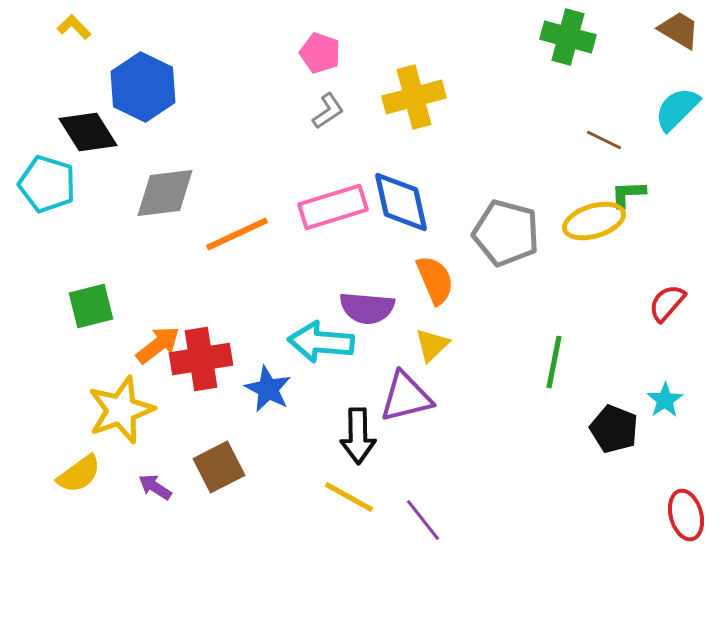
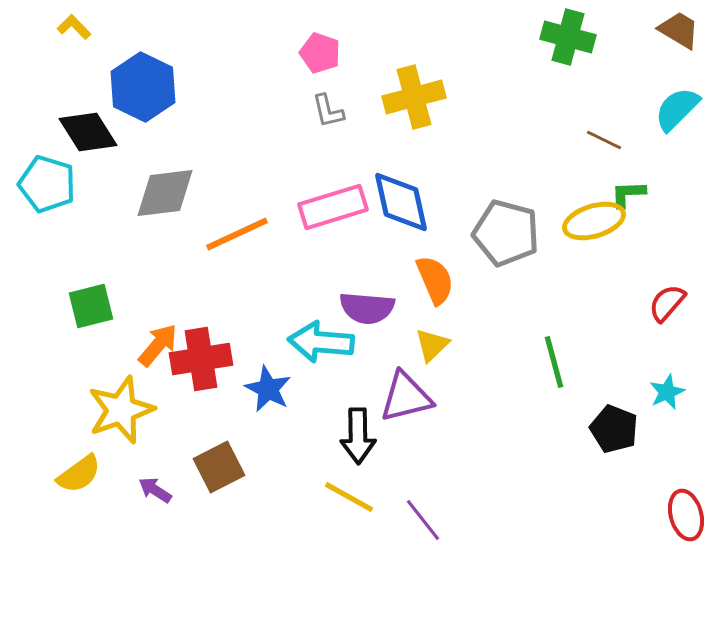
gray L-shape: rotated 111 degrees clockwise
orange arrow: rotated 12 degrees counterclockwise
green line: rotated 26 degrees counterclockwise
cyan star: moved 2 px right, 8 px up; rotated 9 degrees clockwise
purple arrow: moved 3 px down
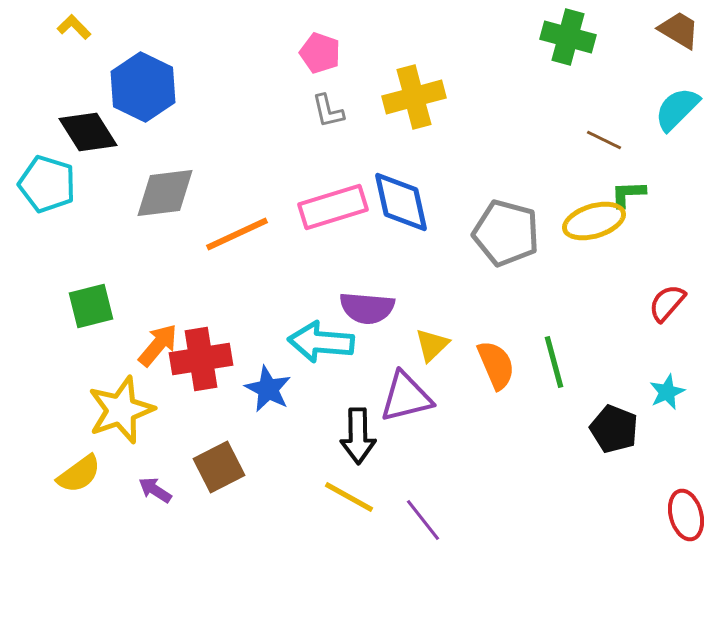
orange semicircle: moved 61 px right, 85 px down
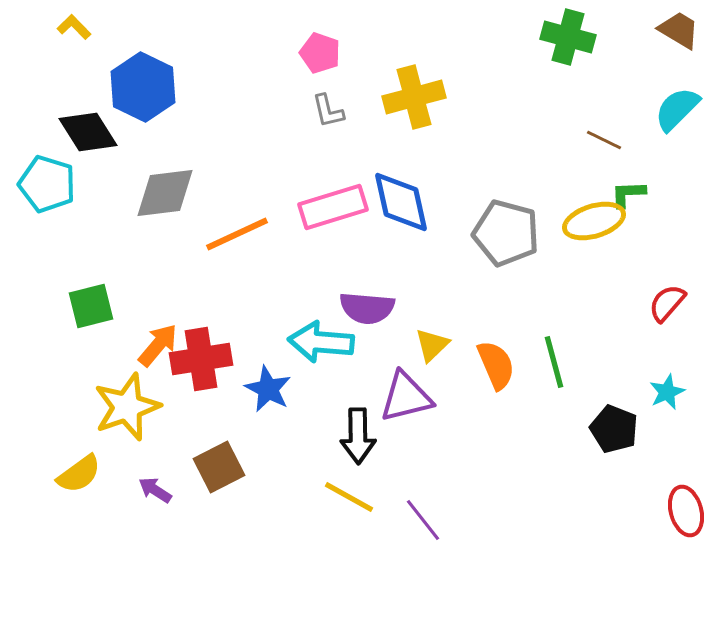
yellow star: moved 6 px right, 3 px up
red ellipse: moved 4 px up
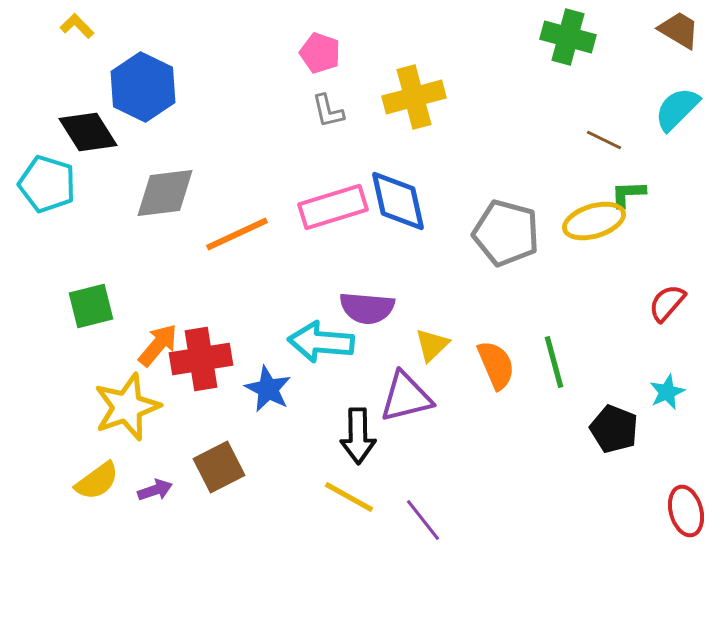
yellow L-shape: moved 3 px right, 1 px up
blue diamond: moved 3 px left, 1 px up
yellow semicircle: moved 18 px right, 7 px down
purple arrow: rotated 128 degrees clockwise
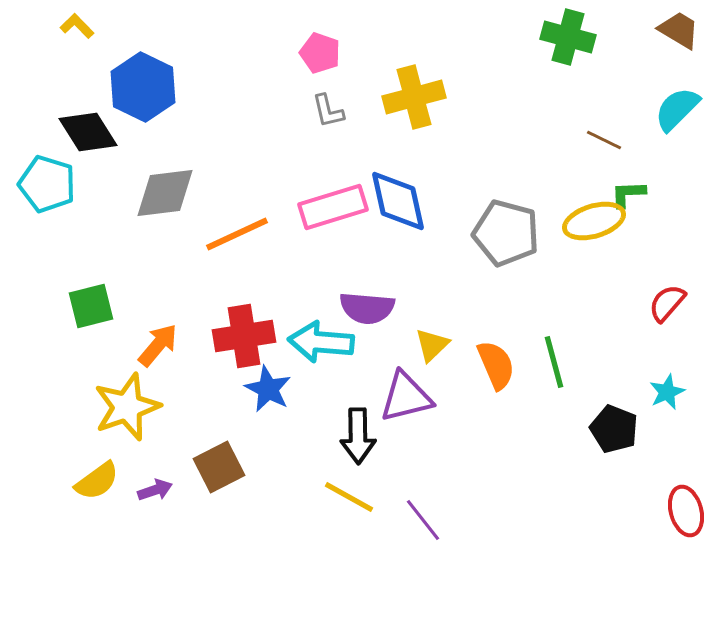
red cross: moved 43 px right, 23 px up
